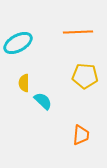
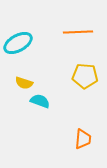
yellow semicircle: rotated 72 degrees counterclockwise
cyan semicircle: moved 3 px left; rotated 24 degrees counterclockwise
orange trapezoid: moved 2 px right, 4 px down
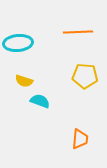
cyan ellipse: rotated 24 degrees clockwise
yellow semicircle: moved 2 px up
orange trapezoid: moved 3 px left
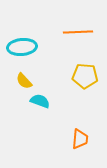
cyan ellipse: moved 4 px right, 4 px down
yellow semicircle: rotated 30 degrees clockwise
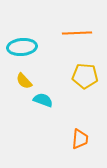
orange line: moved 1 px left, 1 px down
cyan semicircle: moved 3 px right, 1 px up
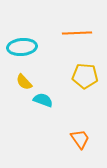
yellow semicircle: moved 1 px down
orange trapezoid: rotated 40 degrees counterclockwise
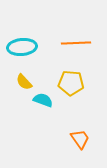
orange line: moved 1 px left, 10 px down
yellow pentagon: moved 14 px left, 7 px down
